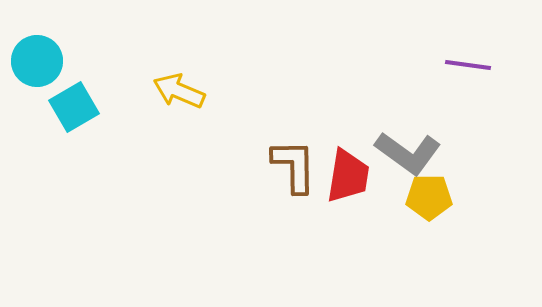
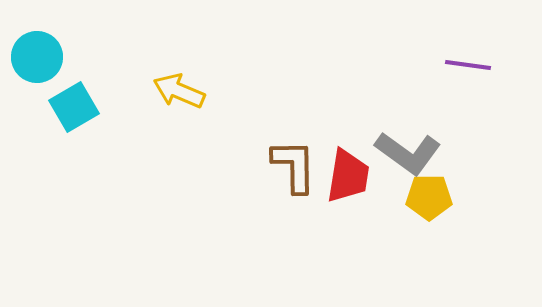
cyan circle: moved 4 px up
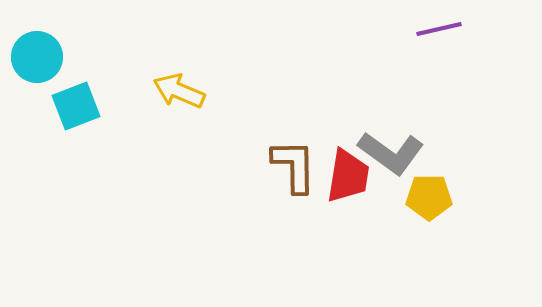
purple line: moved 29 px left, 36 px up; rotated 21 degrees counterclockwise
cyan square: moved 2 px right, 1 px up; rotated 9 degrees clockwise
gray L-shape: moved 17 px left
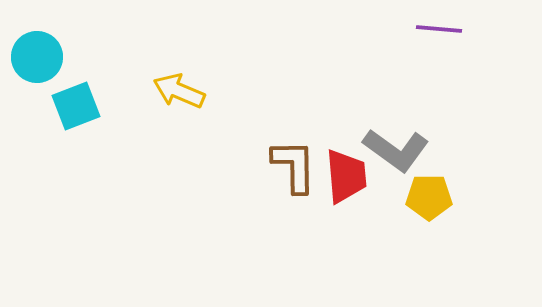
purple line: rotated 18 degrees clockwise
gray L-shape: moved 5 px right, 3 px up
red trapezoid: moved 2 px left; rotated 14 degrees counterclockwise
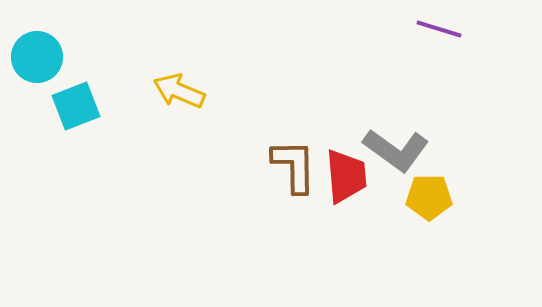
purple line: rotated 12 degrees clockwise
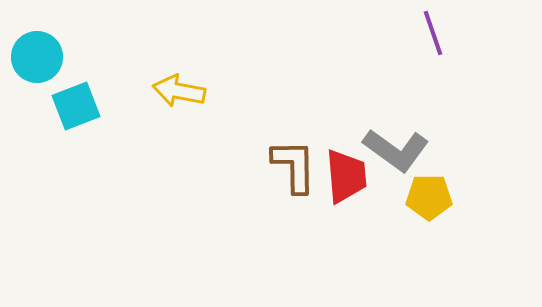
purple line: moved 6 px left, 4 px down; rotated 54 degrees clockwise
yellow arrow: rotated 12 degrees counterclockwise
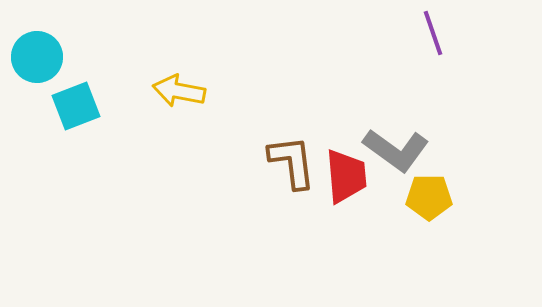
brown L-shape: moved 2 px left, 4 px up; rotated 6 degrees counterclockwise
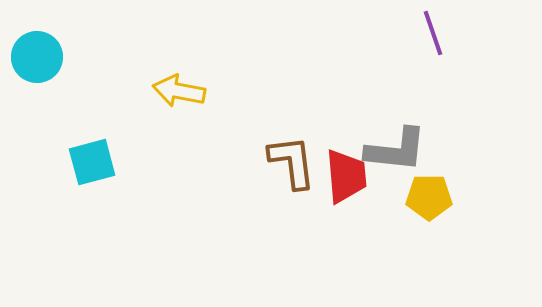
cyan square: moved 16 px right, 56 px down; rotated 6 degrees clockwise
gray L-shape: rotated 30 degrees counterclockwise
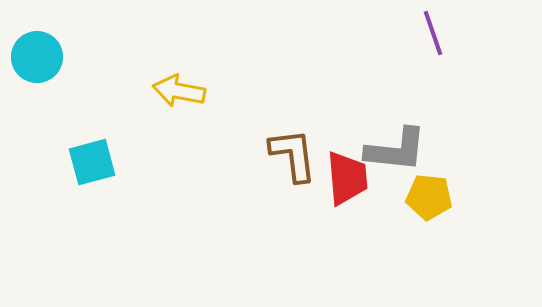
brown L-shape: moved 1 px right, 7 px up
red trapezoid: moved 1 px right, 2 px down
yellow pentagon: rotated 6 degrees clockwise
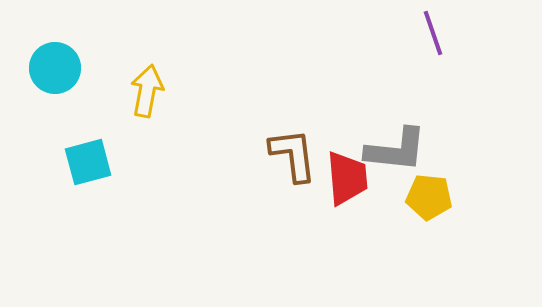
cyan circle: moved 18 px right, 11 px down
yellow arrow: moved 32 px left; rotated 90 degrees clockwise
cyan square: moved 4 px left
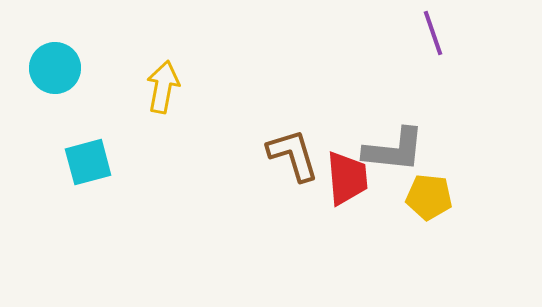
yellow arrow: moved 16 px right, 4 px up
gray L-shape: moved 2 px left
brown L-shape: rotated 10 degrees counterclockwise
